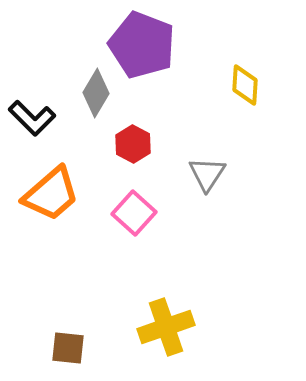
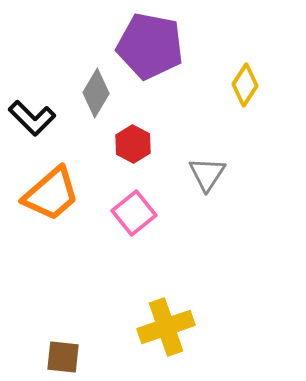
purple pentagon: moved 8 px right, 1 px down; rotated 10 degrees counterclockwise
yellow diamond: rotated 30 degrees clockwise
pink square: rotated 9 degrees clockwise
brown square: moved 5 px left, 9 px down
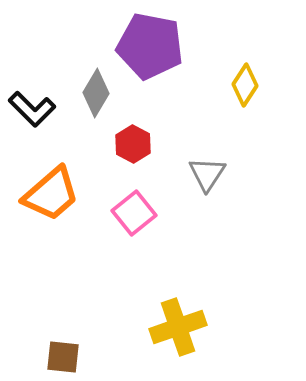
black L-shape: moved 9 px up
yellow cross: moved 12 px right
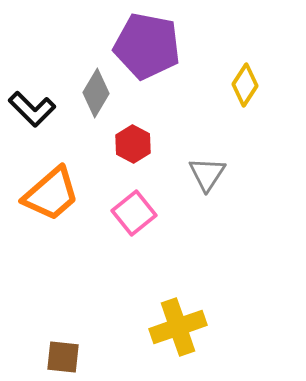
purple pentagon: moved 3 px left
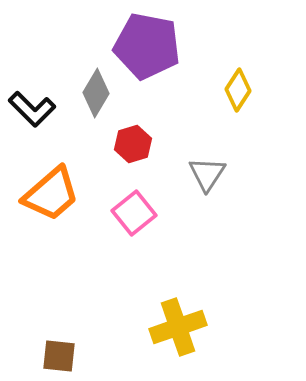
yellow diamond: moved 7 px left, 5 px down
red hexagon: rotated 15 degrees clockwise
brown square: moved 4 px left, 1 px up
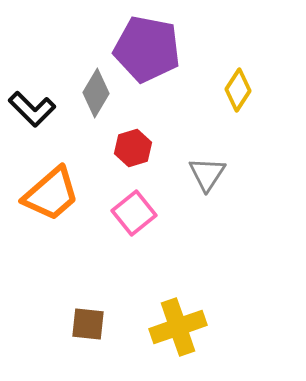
purple pentagon: moved 3 px down
red hexagon: moved 4 px down
brown square: moved 29 px right, 32 px up
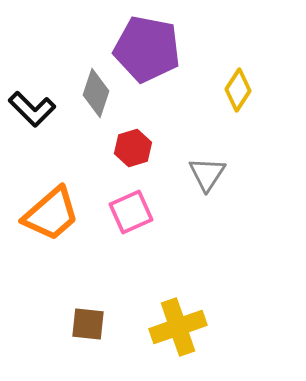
gray diamond: rotated 12 degrees counterclockwise
orange trapezoid: moved 20 px down
pink square: moved 3 px left, 1 px up; rotated 15 degrees clockwise
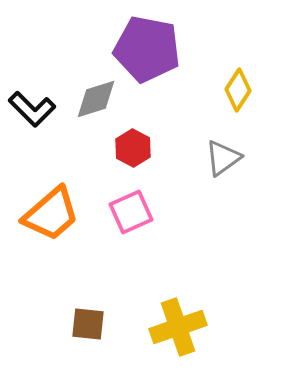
gray diamond: moved 6 px down; rotated 54 degrees clockwise
red hexagon: rotated 15 degrees counterclockwise
gray triangle: moved 16 px right, 16 px up; rotated 21 degrees clockwise
